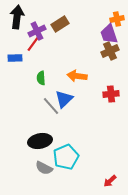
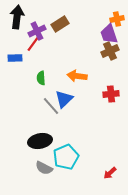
red arrow: moved 8 px up
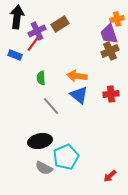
blue rectangle: moved 3 px up; rotated 24 degrees clockwise
blue triangle: moved 15 px right, 4 px up; rotated 36 degrees counterclockwise
red arrow: moved 3 px down
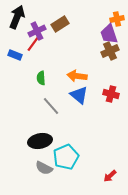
black arrow: rotated 15 degrees clockwise
red cross: rotated 21 degrees clockwise
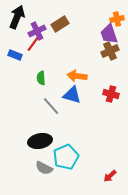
blue triangle: moved 7 px left; rotated 24 degrees counterclockwise
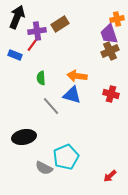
purple cross: rotated 18 degrees clockwise
black ellipse: moved 16 px left, 4 px up
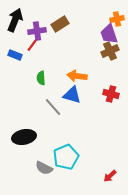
black arrow: moved 2 px left, 3 px down
gray line: moved 2 px right, 1 px down
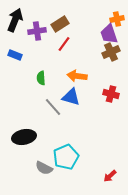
red line: moved 31 px right
brown cross: moved 1 px right, 1 px down
blue triangle: moved 1 px left, 2 px down
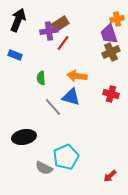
black arrow: moved 3 px right
purple cross: moved 12 px right
red line: moved 1 px left, 1 px up
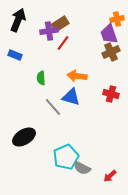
black ellipse: rotated 20 degrees counterclockwise
gray semicircle: moved 38 px right
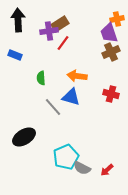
black arrow: rotated 25 degrees counterclockwise
purple trapezoid: moved 1 px up
red arrow: moved 3 px left, 6 px up
